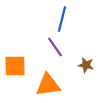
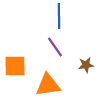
blue line: moved 3 px left, 3 px up; rotated 15 degrees counterclockwise
brown star: rotated 21 degrees counterclockwise
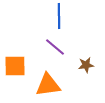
purple line: rotated 15 degrees counterclockwise
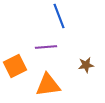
blue line: rotated 20 degrees counterclockwise
purple line: moved 9 px left; rotated 45 degrees counterclockwise
orange square: rotated 25 degrees counterclockwise
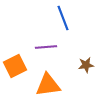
blue line: moved 4 px right, 2 px down
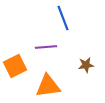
orange triangle: moved 1 px down
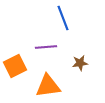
brown star: moved 6 px left, 2 px up
